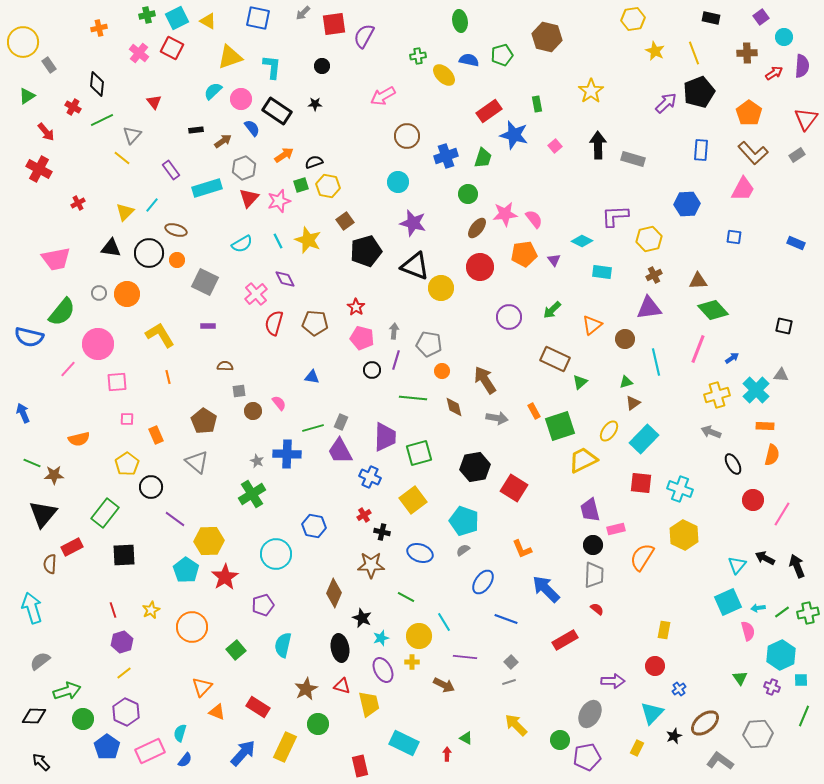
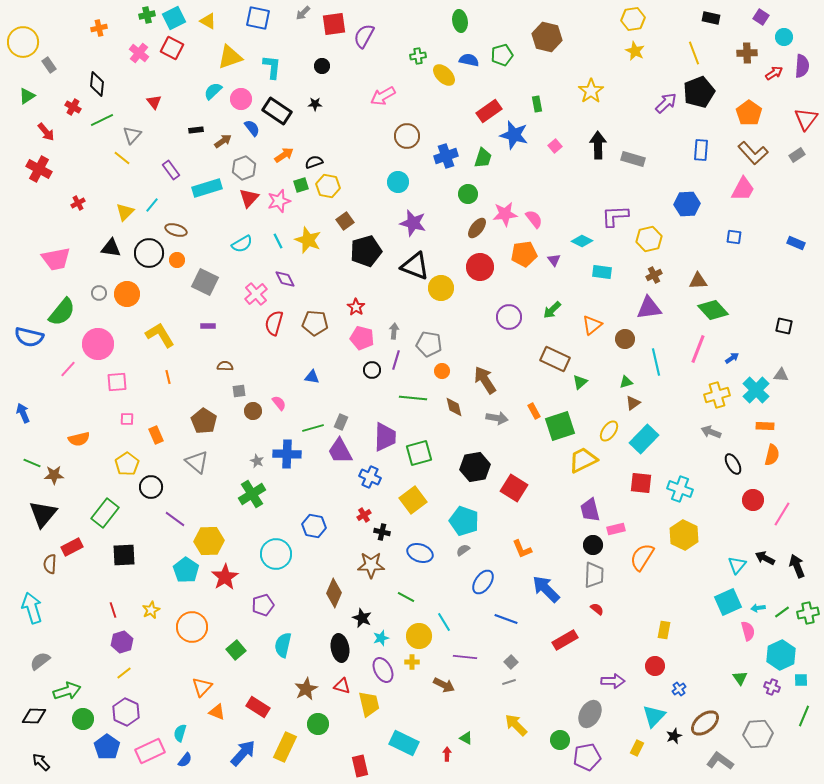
purple square at (761, 17): rotated 21 degrees counterclockwise
cyan square at (177, 18): moved 3 px left
yellow star at (655, 51): moved 20 px left
cyan triangle at (652, 713): moved 2 px right, 3 px down
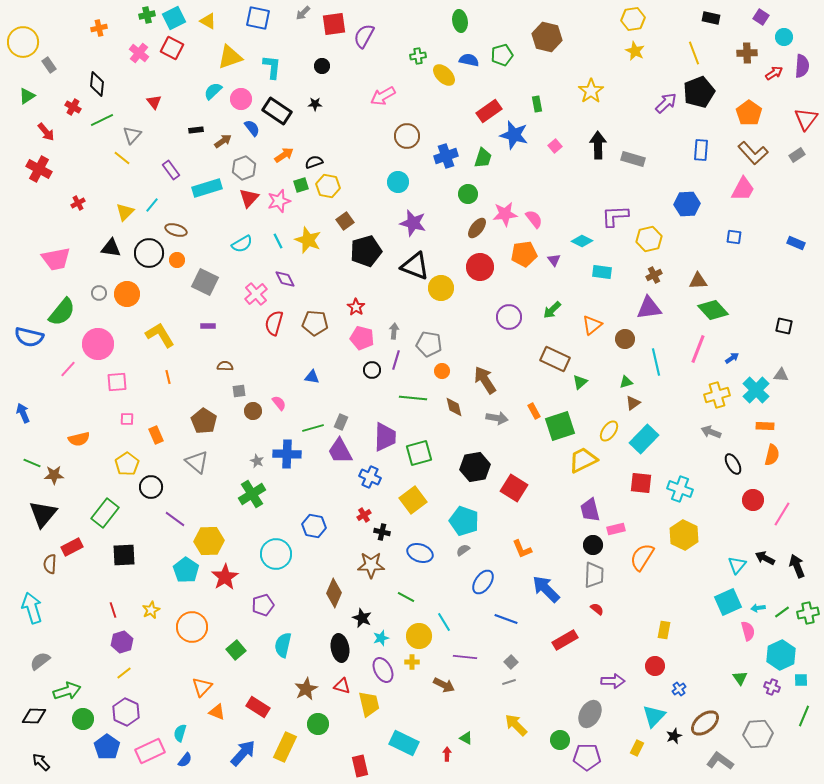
purple pentagon at (587, 757): rotated 12 degrees clockwise
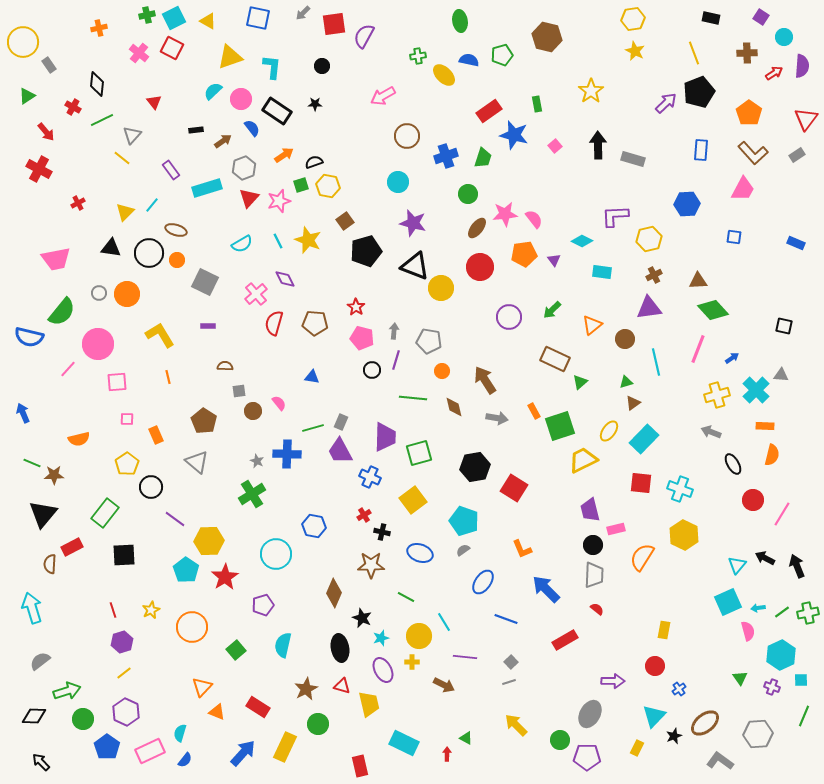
gray pentagon at (429, 344): moved 3 px up
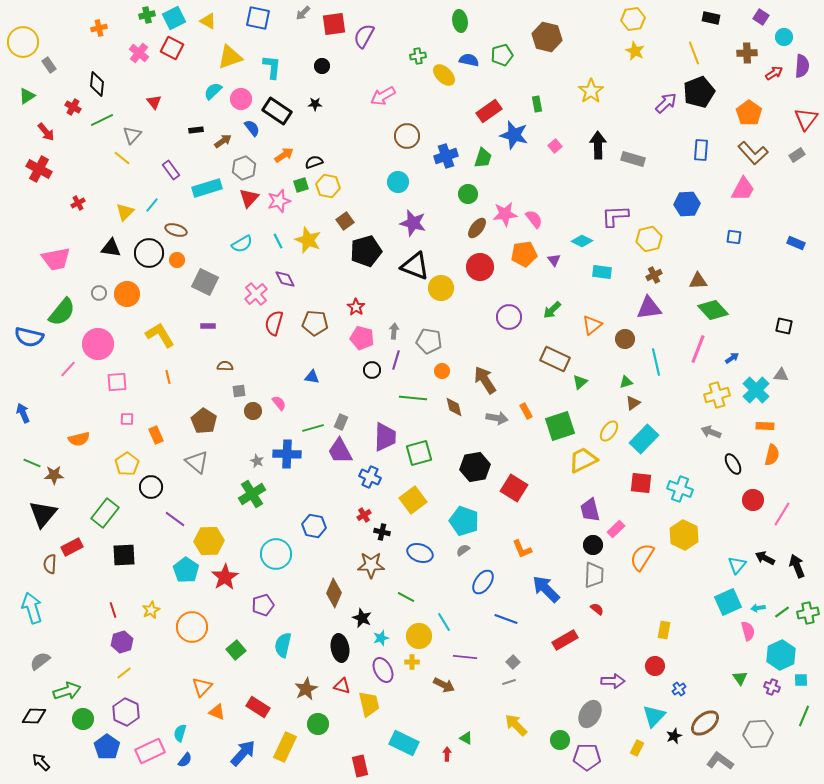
orange rectangle at (534, 411): moved 8 px left
pink rectangle at (616, 529): rotated 30 degrees counterclockwise
gray square at (511, 662): moved 2 px right
